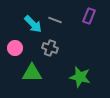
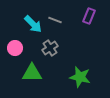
gray cross: rotated 35 degrees clockwise
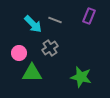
pink circle: moved 4 px right, 5 px down
green star: moved 1 px right
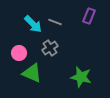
gray line: moved 2 px down
green triangle: rotated 25 degrees clockwise
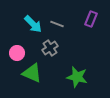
purple rectangle: moved 2 px right, 3 px down
gray line: moved 2 px right, 2 px down
pink circle: moved 2 px left
green star: moved 4 px left
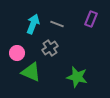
cyan arrow: rotated 114 degrees counterclockwise
green triangle: moved 1 px left, 1 px up
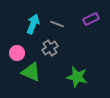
purple rectangle: rotated 42 degrees clockwise
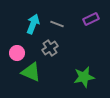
green star: moved 7 px right; rotated 25 degrees counterclockwise
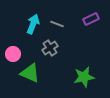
pink circle: moved 4 px left, 1 px down
green triangle: moved 1 px left, 1 px down
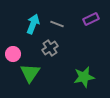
green triangle: rotated 40 degrees clockwise
